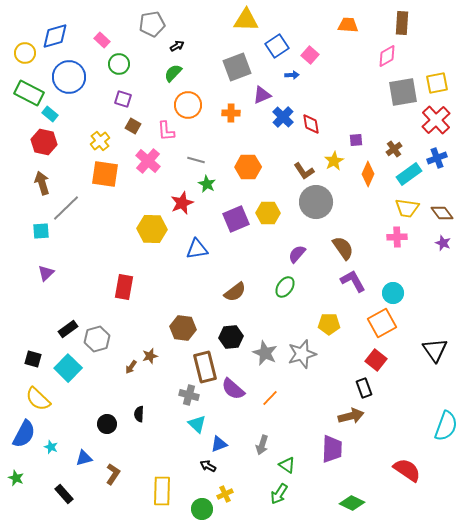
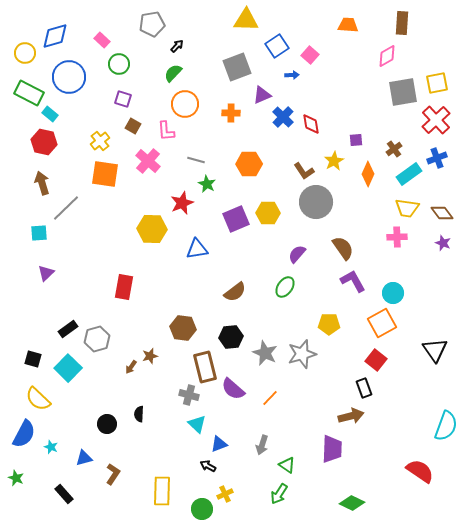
black arrow at (177, 46): rotated 16 degrees counterclockwise
orange circle at (188, 105): moved 3 px left, 1 px up
orange hexagon at (248, 167): moved 1 px right, 3 px up
cyan square at (41, 231): moved 2 px left, 2 px down
red semicircle at (407, 470): moved 13 px right, 1 px down
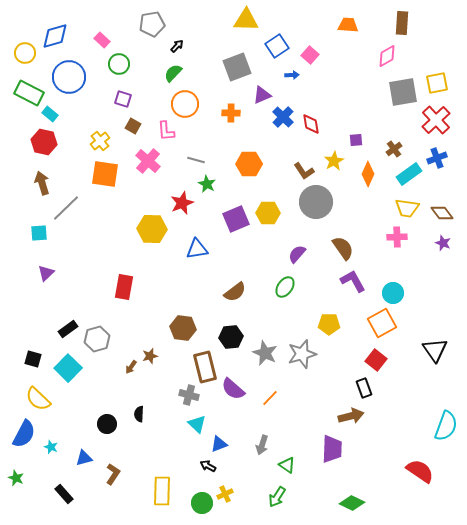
green arrow at (279, 494): moved 2 px left, 3 px down
green circle at (202, 509): moved 6 px up
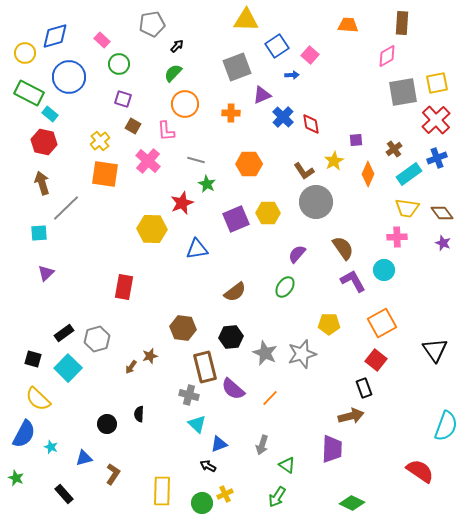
cyan circle at (393, 293): moved 9 px left, 23 px up
black rectangle at (68, 329): moved 4 px left, 4 px down
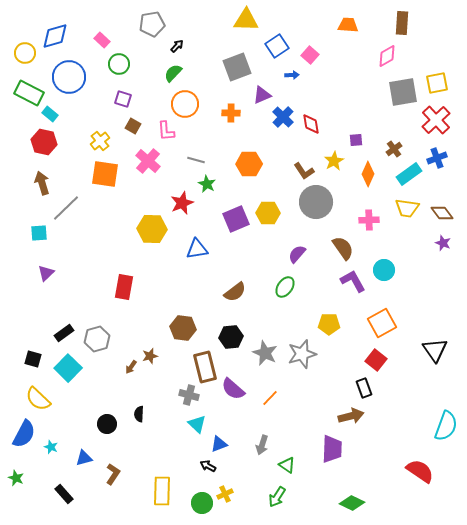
pink cross at (397, 237): moved 28 px left, 17 px up
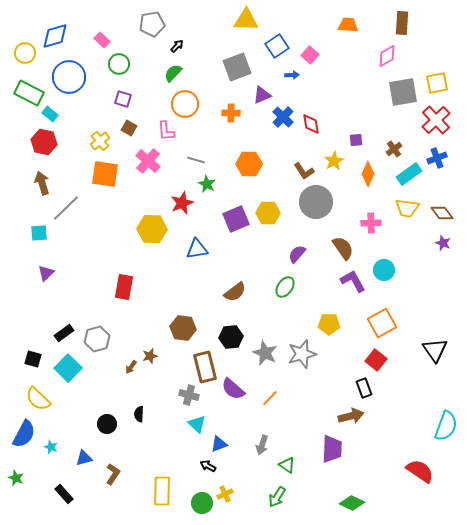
brown square at (133, 126): moved 4 px left, 2 px down
pink cross at (369, 220): moved 2 px right, 3 px down
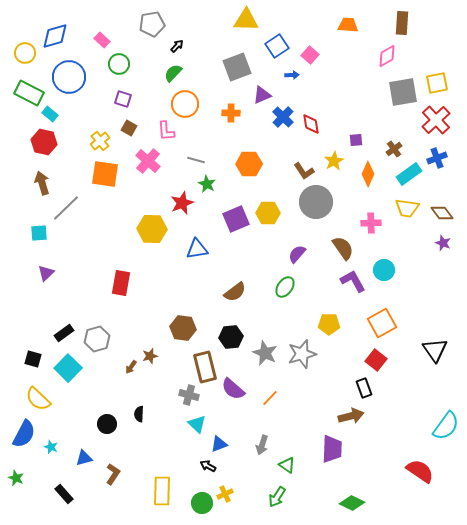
red rectangle at (124, 287): moved 3 px left, 4 px up
cyan semicircle at (446, 426): rotated 16 degrees clockwise
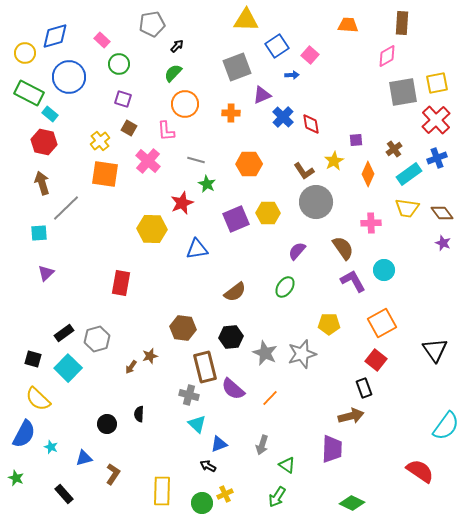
purple semicircle at (297, 254): moved 3 px up
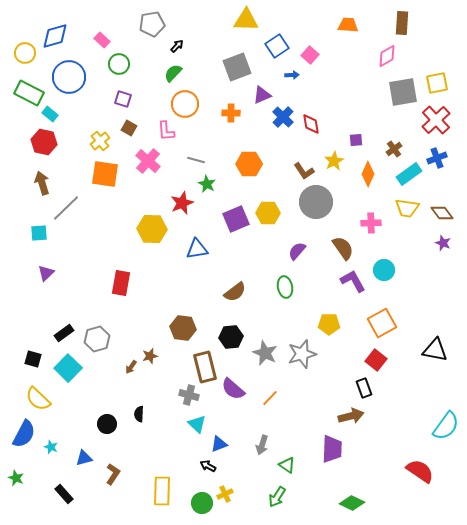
green ellipse at (285, 287): rotated 45 degrees counterclockwise
black triangle at (435, 350): rotated 44 degrees counterclockwise
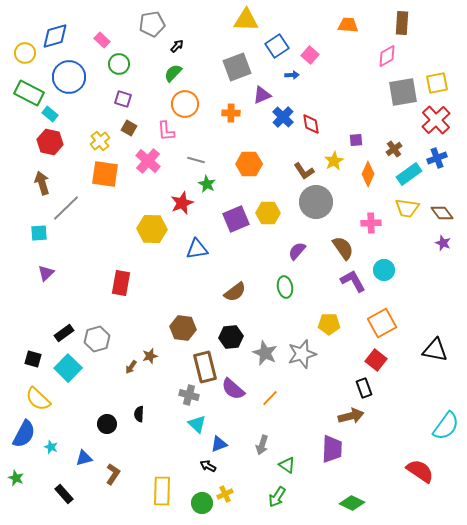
red hexagon at (44, 142): moved 6 px right
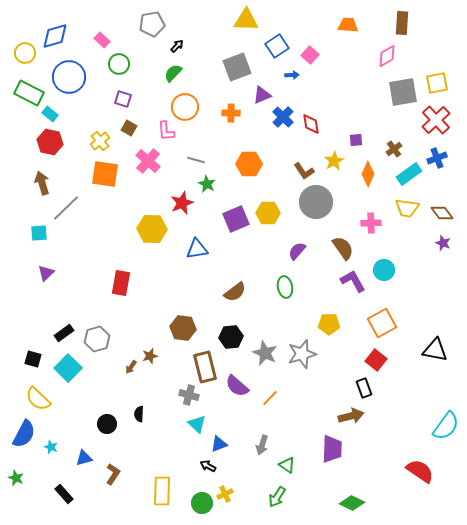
orange circle at (185, 104): moved 3 px down
purple semicircle at (233, 389): moved 4 px right, 3 px up
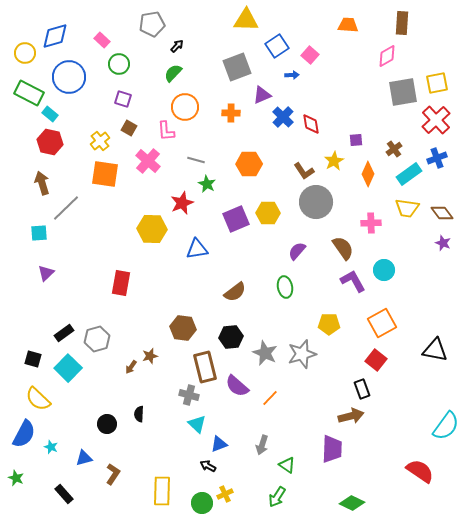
black rectangle at (364, 388): moved 2 px left, 1 px down
